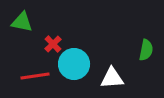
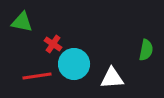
red cross: rotated 12 degrees counterclockwise
red line: moved 2 px right
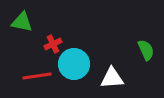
red cross: rotated 30 degrees clockwise
green semicircle: rotated 35 degrees counterclockwise
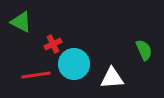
green triangle: moved 1 px left; rotated 15 degrees clockwise
green semicircle: moved 2 px left
red line: moved 1 px left, 1 px up
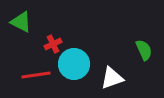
white triangle: rotated 15 degrees counterclockwise
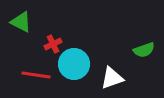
green semicircle: rotated 95 degrees clockwise
red line: rotated 16 degrees clockwise
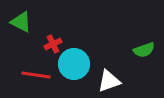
white triangle: moved 3 px left, 3 px down
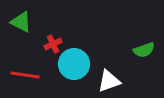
red line: moved 11 px left
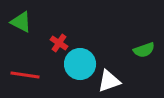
red cross: moved 6 px right, 1 px up; rotated 30 degrees counterclockwise
cyan circle: moved 6 px right
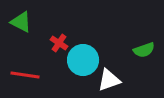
cyan circle: moved 3 px right, 4 px up
white triangle: moved 1 px up
